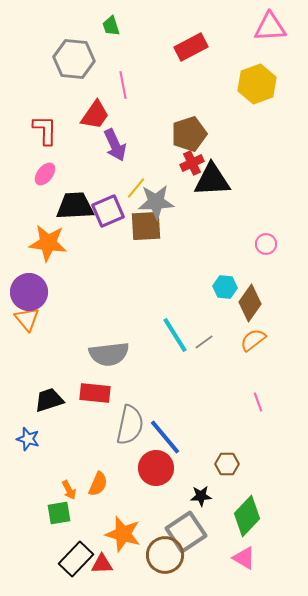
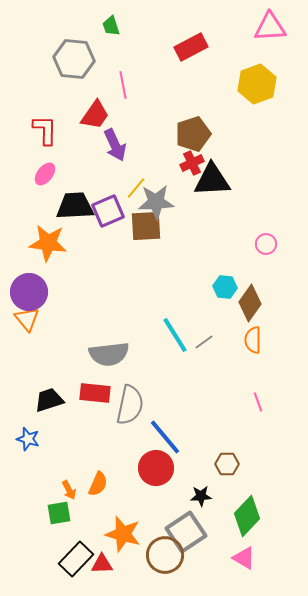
brown pentagon at (189, 134): moved 4 px right
orange semicircle at (253, 340): rotated 52 degrees counterclockwise
gray semicircle at (130, 425): moved 20 px up
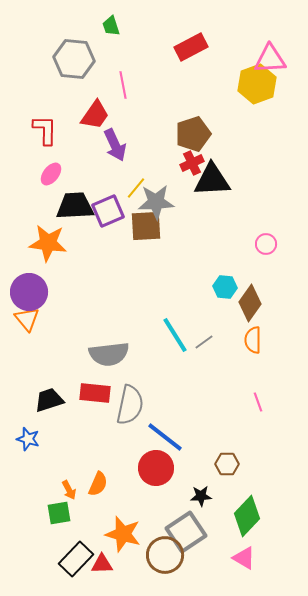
pink triangle at (270, 27): moved 32 px down
pink ellipse at (45, 174): moved 6 px right
blue line at (165, 437): rotated 12 degrees counterclockwise
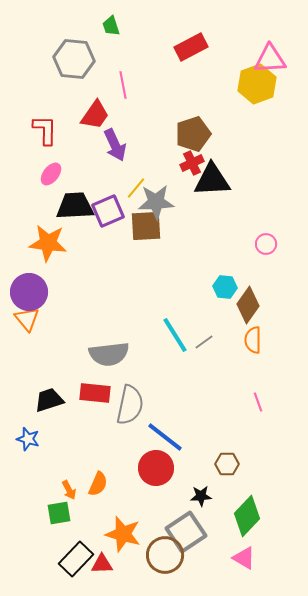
brown diamond at (250, 303): moved 2 px left, 2 px down
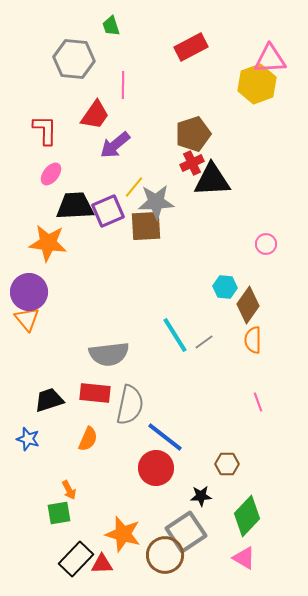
pink line at (123, 85): rotated 12 degrees clockwise
purple arrow at (115, 145): rotated 76 degrees clockwise
yellow line at (136, 188): moved 2 px left, 1 px up
orange semicircle at (98, 484): moved 10 px left, 45 px up
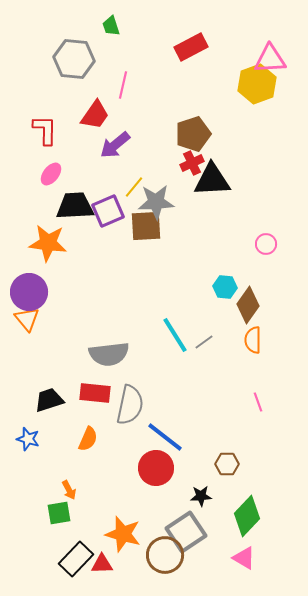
pink line at (123, 85): rotated 12 degrees clockwise
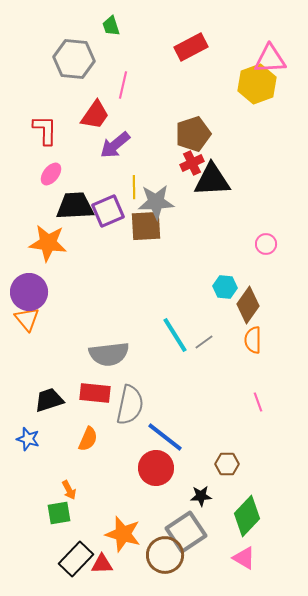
yellow line at (134, 187): rotated 40 degrees counterclockwise
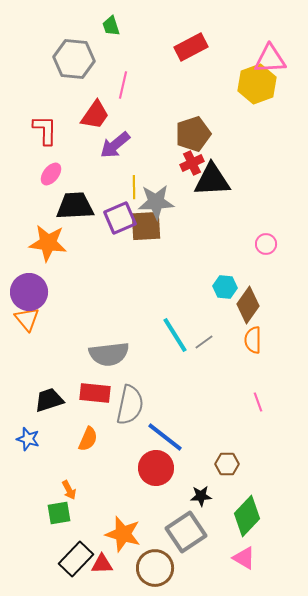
purple square at (108, 211): moved 12 px right, 7 px down
brown circle at (165, 555): moved 10 px left, 13 px down
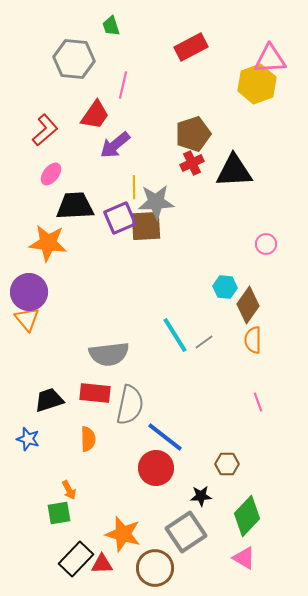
red L-shape at (45, 130): rotated 48 degrees clockwise
black triangle at (212, 180): moved 22 px right, 9 px up
orange semicircle at (88, 439): rotated 25 degrees counterclockwise
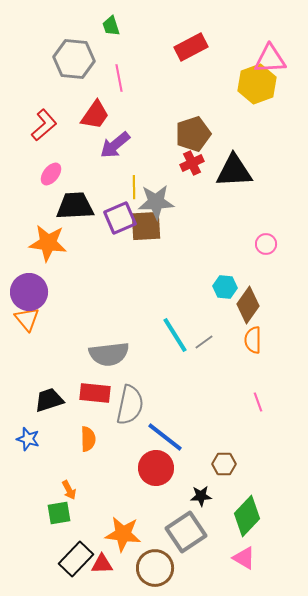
pink line at (123, 85): moved 4 px left, 7 px up; rotated 24 degrees counterclockwise
red L-shape at (45, 130): moved 1 px left, 5 px up
brown hexagon at (227, 464): moved 3 px left
orange star at (123, 534): rotated 9 degrees counterclockwise
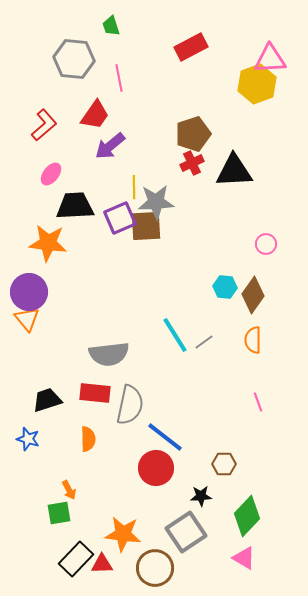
purple arrow at (115, 145): moved 5 px left, 1 px down
brown diamond at (248, 305): moved 5 px right, 10 px up
black trapezoid at (49, 400): moved 2 px left
